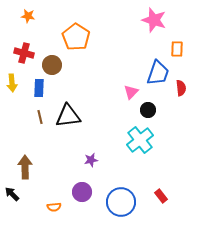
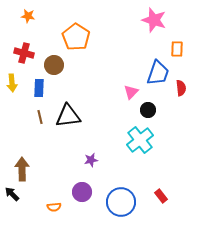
brown circle: moved 2 px right
brown arrow: moved 3 px left, 2 px down
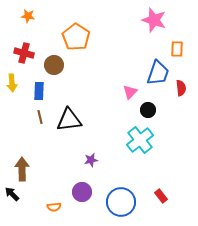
blue rectangle: moved 3 px down
pink triangle: moved 1 px left
black triangle: moved 1 px right, 4 px down
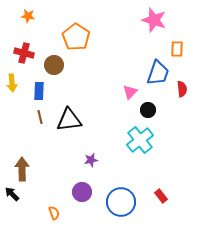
red semicircle: moved 1 px right, 1 px down
orange semicircle: moved 6 px down; rotated 104 degrees counterclockwise
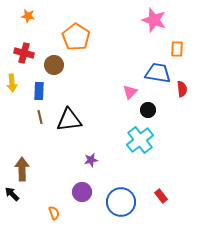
blue trapezoid: rotated 100 degrees counterclockwise
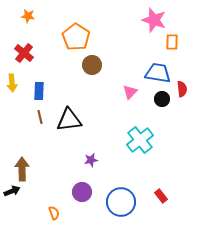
orange rectangle: moved 5 px left, 7 px up
red cross: rotated 24 degrees clockwise
brown circle: moved 38 px right
black circle: moved 14 px right, 11 px up
black arrow: moved 3 px up; rotated 112 degrees clockwise
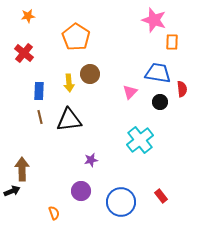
orange star: rotated 16 degrees counterclockwise
brown circle: moved 2 px left, 9 px down
yellow arrow: moved 57 px right
black circle: moved 2 px left, 3 px down
purple circle: moved 1 px left, 1 px up
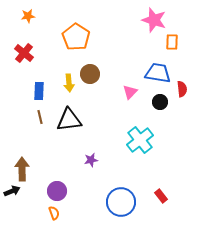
purple circle: moved 24 px left
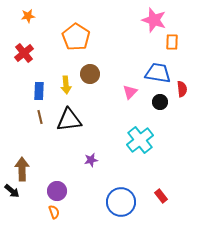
red cross: rotated 12 degrees clockwise
yellow arrow: moved 3 px left, 2 px down
black arrow: rotated 63 degrees clockwise
orange semicircle: moved 1 px up
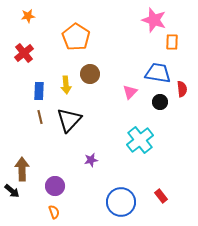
black triangle: rotated 40 degrees counterclockwise
purple circle: moved 2 px left, 5 px up
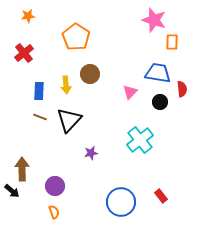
brown line: rotated 56 degrees counterclockwise
purple star: moved 7 px up
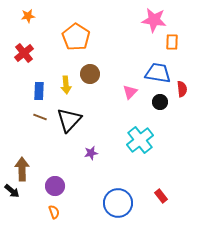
pink star: rotated 10 degrees counterclockwise
blue circle: moved 3 px left, 1 px down
